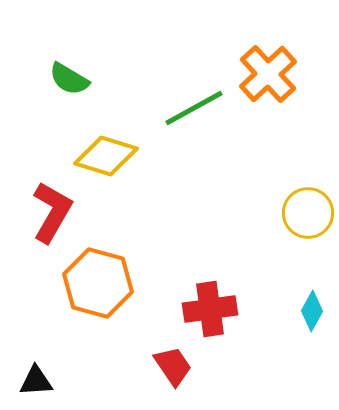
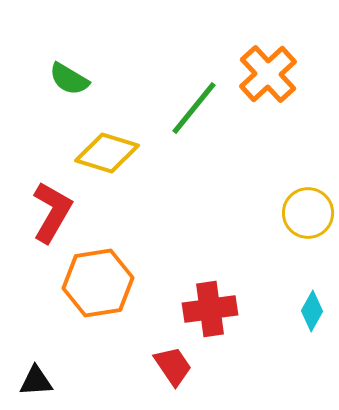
green line: rotated 22 degrees counterclockwise
yellow diamond: moved 1 px right, 3 px up
orange hexagon: rotated 24 degrees counterclockwise
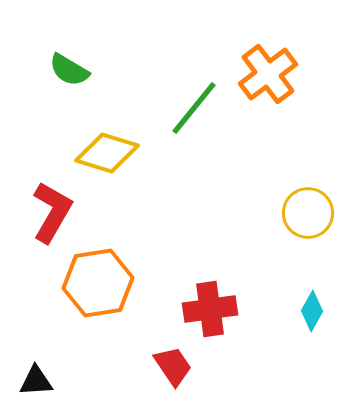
orange cross: rotated 6 degrees clockwise
green semicircle: moved 9 px up
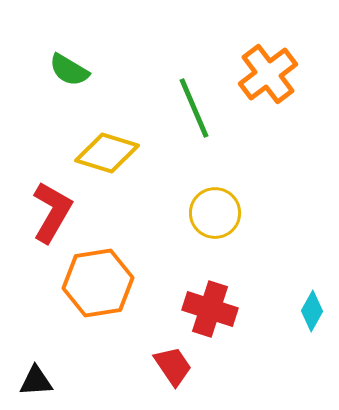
green line: rotated 62 degrees counterclockwise
yellow circle: moved 93 px left
red cross: rotated 26 degrees clockwise
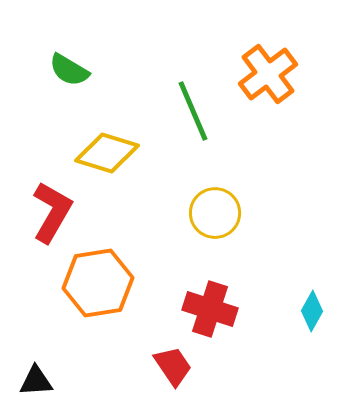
green line: moved 1 px left, 3 px down
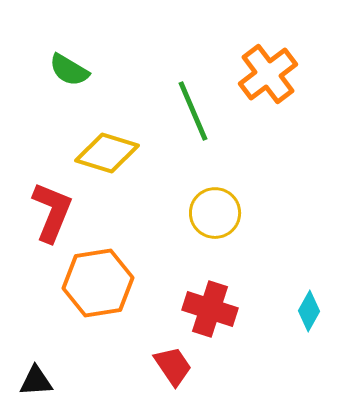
red L-shape: rotated 8 degrees counterclockwise
cyan diamond: moved 3 px left
